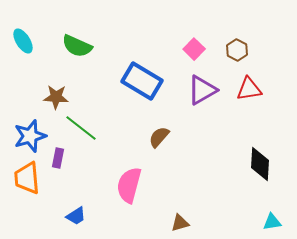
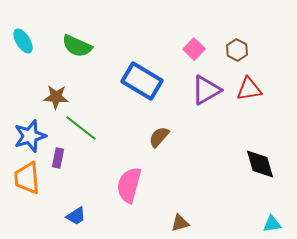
purple triangle: moved 4 px right
black diamond: rotated 20 degrees counterclockwise
cyan triangle: moved 2 px down
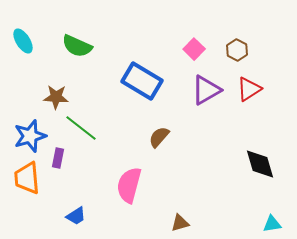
red triangle: rotated 24 degrees counterclockwise
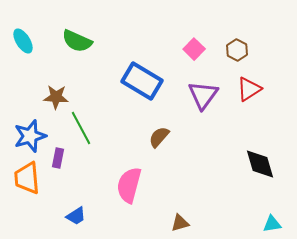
green semicircle: moved 5 px up
purple triangle: moved 3 px left, 5 px down; rotated 24 degrees counterclockwise
green line: rotated 24 degrees clockwise
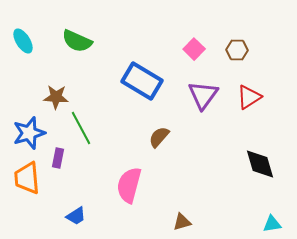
brown hexagon: rotated 25 degrees counterclockwise
red triangle: moved 8 px down
blue star: moved 1 px left, 3 px up
brown triangle: moved 2 px right, 1 px up
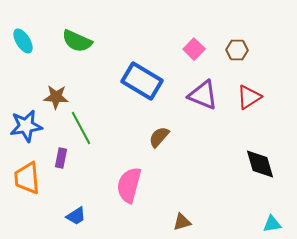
purple triangle: rotated 44 degrees counterclockwise
blue star: moved 3 px left, 7 px up; rotated 8 degrees clockwise
purple rectangle: moved 3 px right
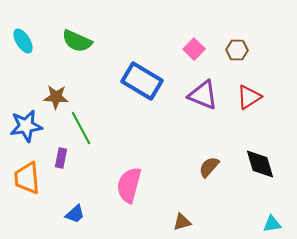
brown semicircle: moved 50 px right, 30 px down
blue trapezoid: moved 1 px left, 2 px up; rotated 10 degrees counterclockwise
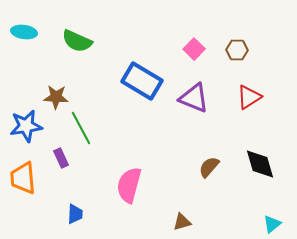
cyan ellipse: moved 1 px right, 9 px up; rotated 50 degrees counterclockwise
purple triangle: moved 9 px left, 3 px down
purple rectangle: rotated 36 degrees counterclockwise
orange trapezoid: moved 4 px left
blue trapezoid: rotated 45 degrees counterclockwise
cyan triangle: rotated 30 degrees counterclockwise
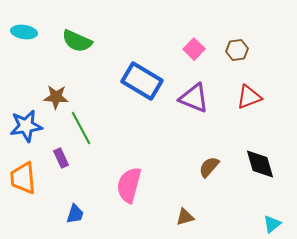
brown hexagon: rotated 10 degrees counterclockwise
red triangle: rotated 12 degrees clockwise
blue trapezoid: rotated 15 degrees clockwise
brown triangle: moved 3 px right, 5 px up
